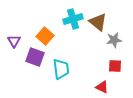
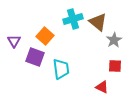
gray star: rotated 21 degrees counterclockwise
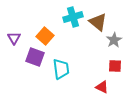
cyan cross: moved 2 px up
purple triangle: moved 3 px up
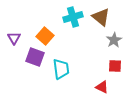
brown triangle: moved 3 px right, 5 px up
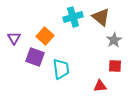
red triangle: moved 2 px left, 1 px up; rotated 32 degrees counterclockwise
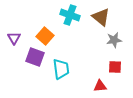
cyan cross: moved 3 px left, 2 px up; rotated 36 degrees clockwise
gray star: rotated 21 degrees clockwise
red square: moved 1 px down
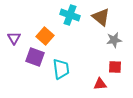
red triangle: moved 2 px up
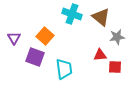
cyan cross: moved 2 px right, 1 px up
gray star: moved 3 px right, 3 px up
cyan trapezoid: moved 3 px right
red triangle: moved 29 px up
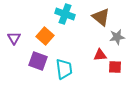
cyan cross: moved 7 px left
purple square: moved 3 px right, 4 px down
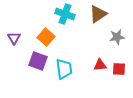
brown triangle: moved 3 px left, 3 px up; rotated 48 degrees clockwise
orange square: moved 1 px right, 1 px down
red triangle: moved 10 px down
red square: moved 4 px right, 2 px down
